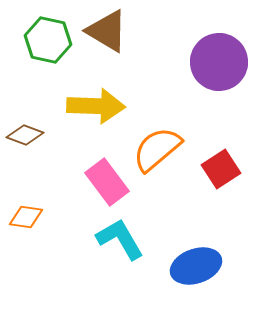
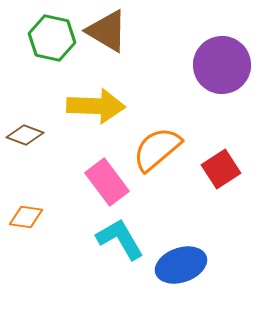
green hexagon: moved 4 px right, 2 px up
purple circle: moved 3 px right, 3 px down
blue ellipse: moved 15 px left, 1 px up
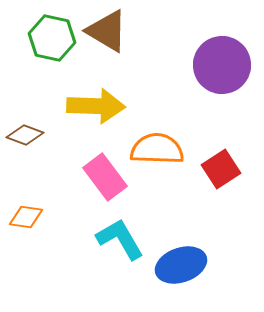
orange semicircle: rotated 42 degrees clockwise
pink rectangle: moved 2 px left, 5 px up
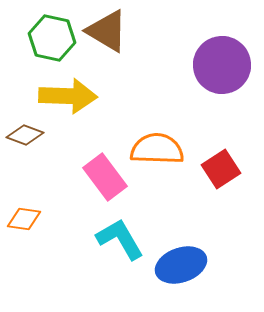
yellow arrow: moved 28 px left, 10 px up
orange diamond: moved 2 px left, 2 px down
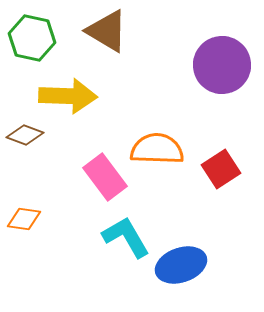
green hexagon: moved 20 px left
cyan L-shape: moved 6 px right, 2 px up
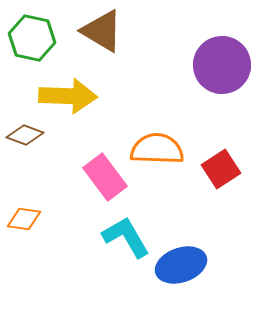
brown triangle: moved 5 px left
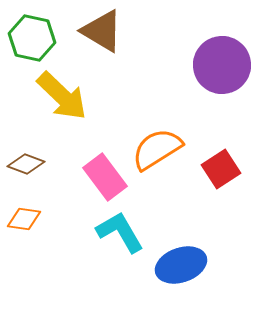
yellow arrow: moved 6 px left; rotated 42 degrees clockwise
brown diamond: moved 1 px right, 29 px down
orange semicircle: rotated 34 degrees counterclockwise
cyan L-shape: moved 6 px left, 5 px up
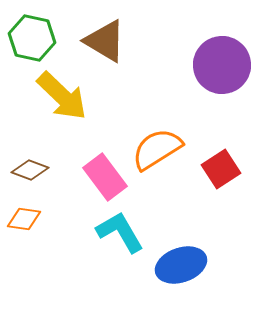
brown triangle: moved 3 px right, 10 px down
brown diamond: moved 4 px right, 6 px down
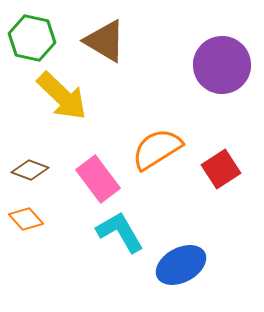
pink rectangle: moved 7 px left, 2 px down
orange diamond: moved 2 px right; rotated 40 degrees clockwise
blue ellipse: rotated 9 degrees counterclockwise
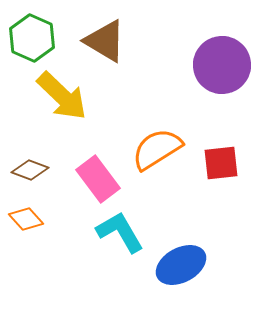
green hexagon: rotated 12 degrees clockwise
red square: moved 6 px up; rotated 27 degrees clockwise
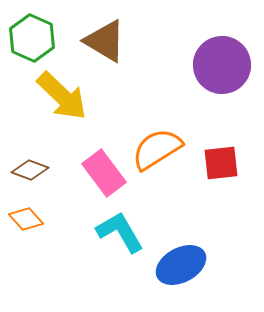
pink rectangle: moved 6 px right, 6 px up
